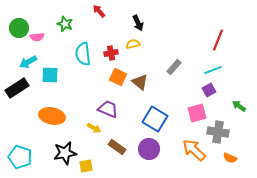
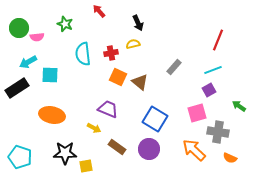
orange ellipse: moved 1 px up
black star: rotated 10 degrees clockwise
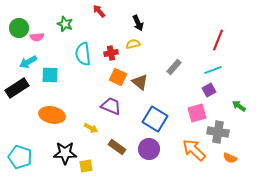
purple trapezoid: moved 3 px right, 3 px up
yellow arrow: moved 3 px left
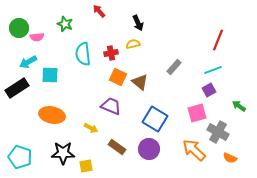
gray cross: rotated 20 degrees clockwise
black star: moved 2 px left
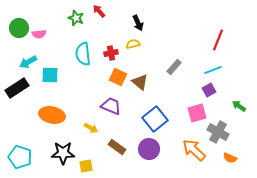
green star: moved 11 px right, 6 px up
pink semicircle: moved 2 px right, 3 px up
blue square: rotated 20 degrees clockwise
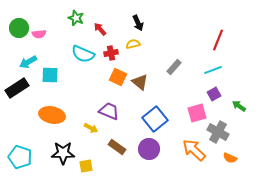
red arrow: moved 1 px right, 18 px down
cyan semicircle: rotated 60 degrees counterclockwise
purple square: moved 5 px right, 4 px down
purple trapezoid: moved 2 px left, 5 px down
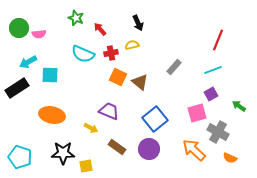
yellow semicircle: moved 1 px left, 1 px down
purple square: moved 3 px left
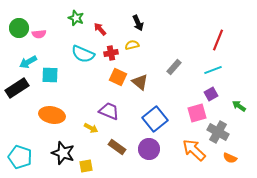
black star: rotated 20 degrees clockwise
